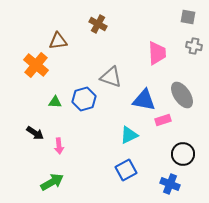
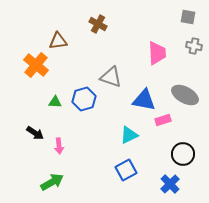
gray ellipse: moved 3 px right; rotated 28 degrees counterclockwise
blue cross: rotated 24 degrees clockwise
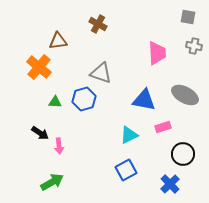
orange cross: moved 3 px right, 2 px down
gray triangle: moved 10 px left, 4 px up
pink rectangle: moved 7 px down
black arrow: moved 5 px right
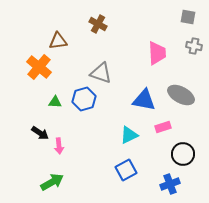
gray ellipse: moved 4 px left
blue cross: rotated 24 degrees clockwise
